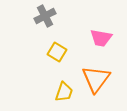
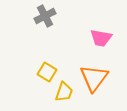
yellow square: moved 10 px left, 20 px down
orange triangle: moved 2 px left, 1 px up
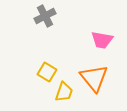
pink trapezoid: moved 1 px right, 2 px down
orange triangle: rotated 16 degrees counterclockwise
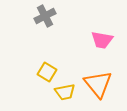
orange triangle: moved 4 px right, 6 px down
yellow trapezoid: moved 1 px right; rotated 60 degrees clockwise
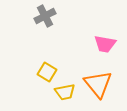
pink trapezoid: moved 3 px right, 4 px down
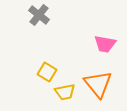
gray cross: moved 6 px left, 1 px up; rotated 25 degrees counterclockwise
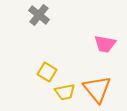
orange triangle: moved 1 px left, 5 px down
